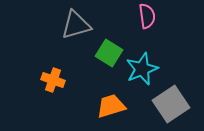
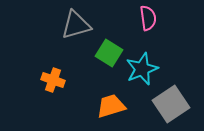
pink semicircle: moved 1 px right, 2 px down
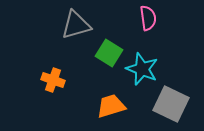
cyan star: rotated 28 degrees counterclockwise
gray square: rotated 30 degrees counterclockwise
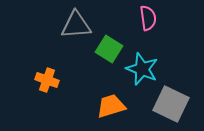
gray triangle: rotated 12 degrees clockwise
green square: moved 4 px up
orange cross: moved 6 px left
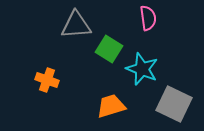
gray square: moved 3 px right
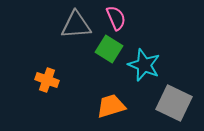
pink semicircle: moved 32 px left; rotated 15 degrees counterclockwise
cyan star: moved 2 px right, 4 px up
gray square: moved 1 px up
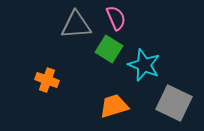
orange trapezoid: moved 3 px right
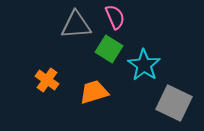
pink semicircle: moved 1 px left, 1 px up
cyan star: rotated 12 degrees clockwise
orange cross: rotated 15 degrees clockwise
orange trapezoid: moved 20 px left, 14 px up
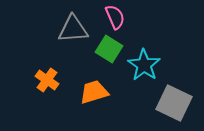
gray triangle: moved 3 px left, 4 px down
